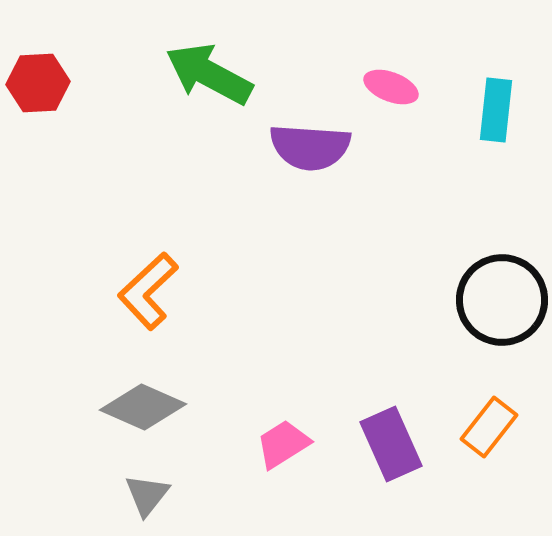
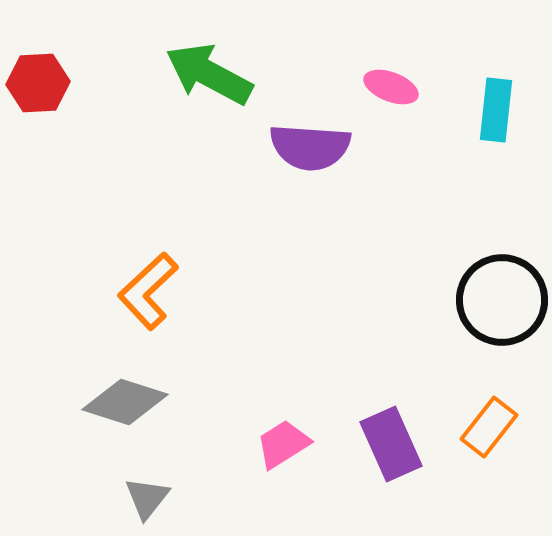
gray diamond: moved 18 px left, 5 px up; rotated 6 degrees counterclockwise
gray triangle: moved 3 px down
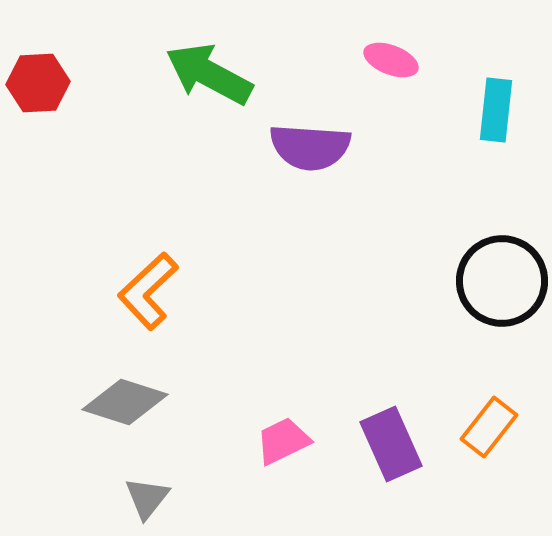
pink ellipse: moved 27 px up
black circle: moved 19 px up
pink trapezoid: moved 3 px up; rotated 6 degrees clockwise
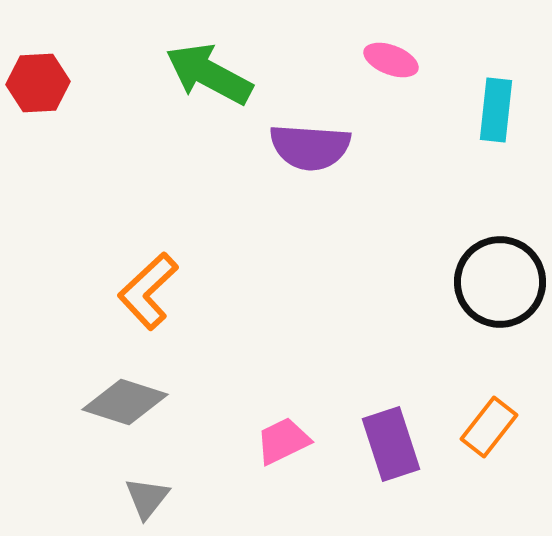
black circle: moved 2 px left, 1 px down
purple rectangle: rotated 6 degrees clockwise
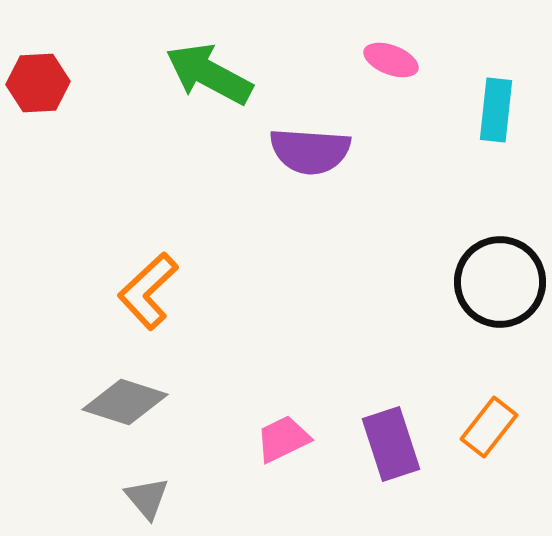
purple semicircle: moved 4 px down
pink trapezoid: moved 2 px up
gray triangle: rotated 18 degrees counterclockwise
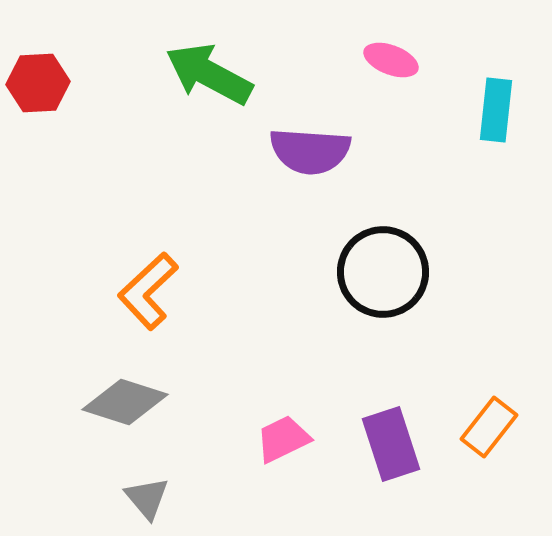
black circle: moved 117 px left, 10 px up
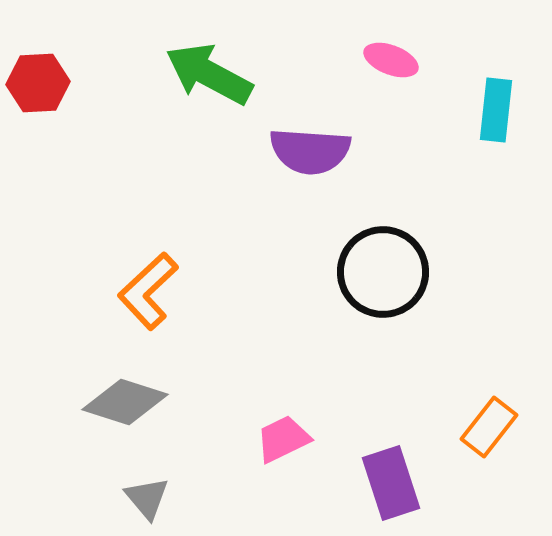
purple rectangle: moved 39 px down
